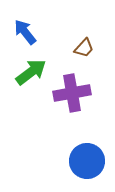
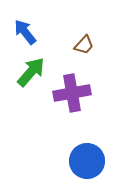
brown trapezoid: moved 3 px up
green arrow: rotated 12 degrees counterclockwise
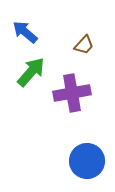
blue arrow: rotated 12 degrees counterclockwise
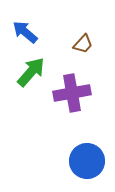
brown trapezoid: moved 1 px left, 1 px up
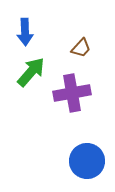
blue arrow: rotated 132 degrees counterclockwise
brown trapezoid: moved 2 px left, 4 px down
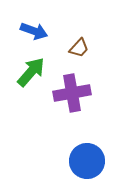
blue arrow: moved 9 px right, 1 px up; rotated 68 degrees counterclockwise
brown trapezoid: moved 2 px left
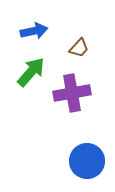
blue arrow: rotated 32 degrees counterclockwise
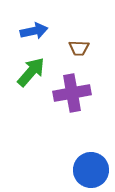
brown trapezoid: rotated 50 degrees clockwise
blue circle: moved 4 px right, 9 px down
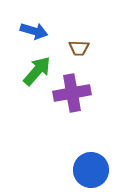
blue arrow: rotated 28 degrees clockwise
green arrow: moved 6 px right, 1 px up
